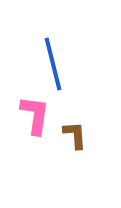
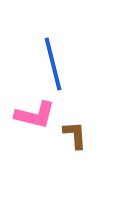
pink L-shape: rotated 96 degrees clockwise
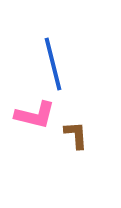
brown L-shape: moved 1 px right
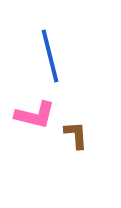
blue line: moved 3 px left, 8 px up
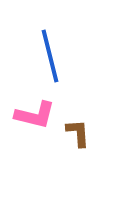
brown L-shape: moved 2 px right, 2 px up
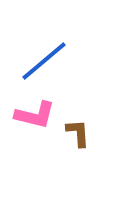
blue line: moved 6 px left, 5 px down; rotated 64 degrees clockwise
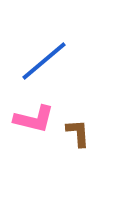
pink L-shape: moved 1 px left, 4 px down
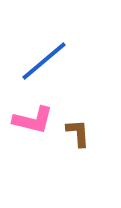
pink L-shape: moved 1 px left, 1 px down
